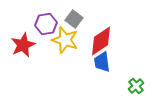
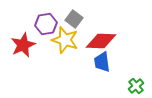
red diamond: rotated 36 degrees clockwise
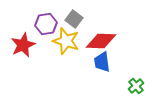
yellow star: moved 1 px right, 1 px down
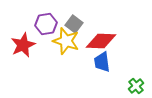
gray square: moved 5 px down
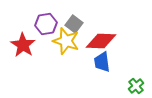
red star: rotated 15 degrees counterclockwise
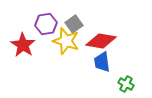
gray square: rotated 18 degrees clockwise
red diamond: rotated 8 degrees clockwise
green cross: moved 10 px left, 2 px up; rotated 21 degrees counterclockwise
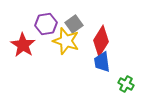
red diamond: rotated 68 degrees counterclockwise
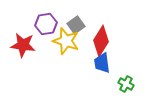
gray square: moved 2 px right, 1 px down
red star: rotated 25 degrees counterclockwise
blue trapezoid: moved 1 px down
